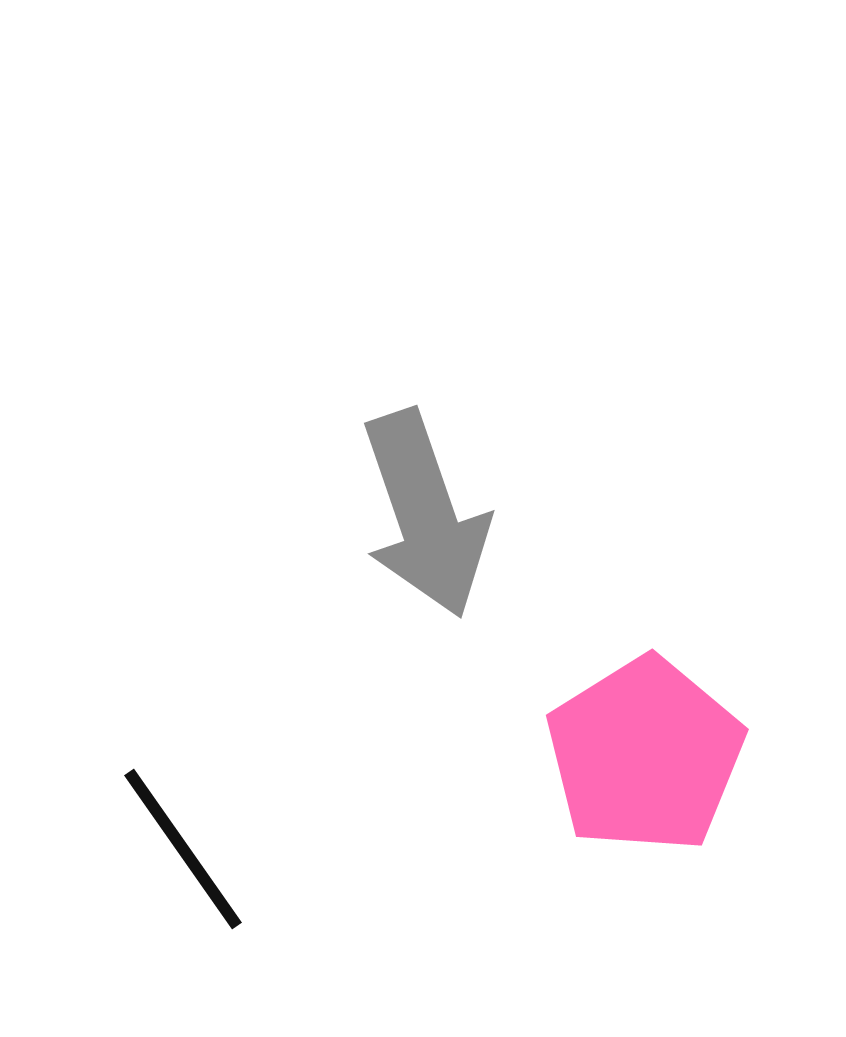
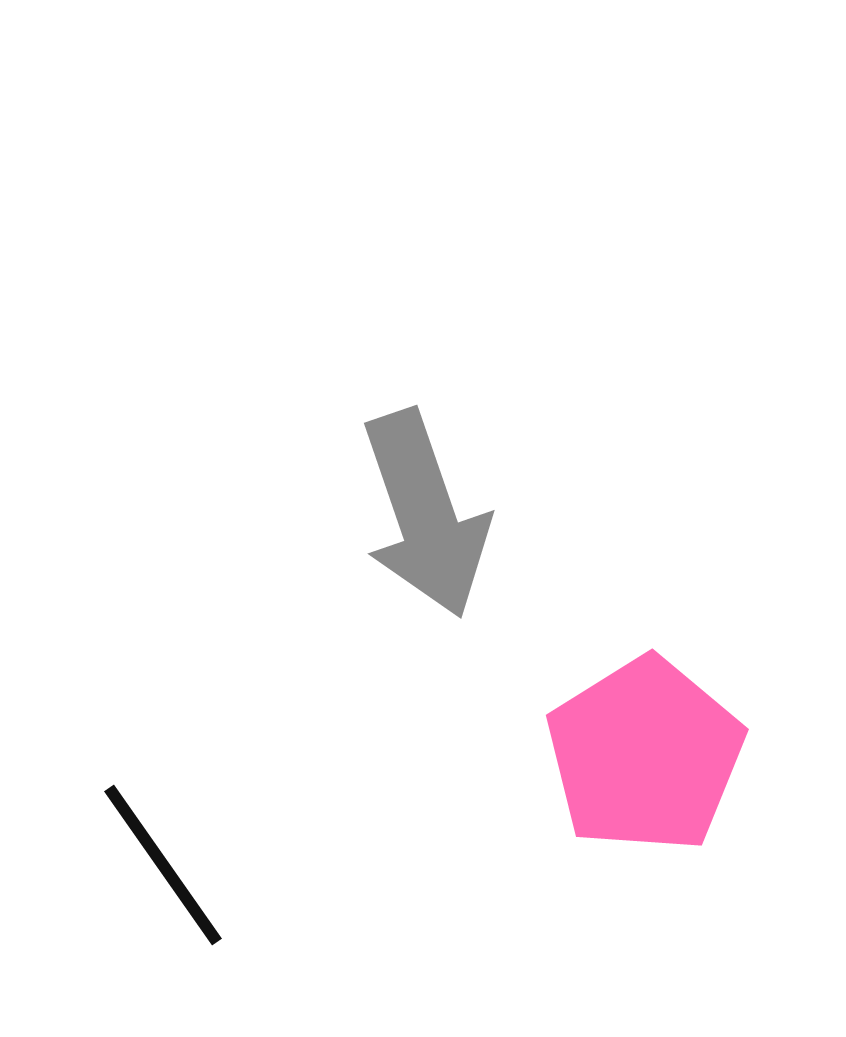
black line: moved 20 px left, 16 px down
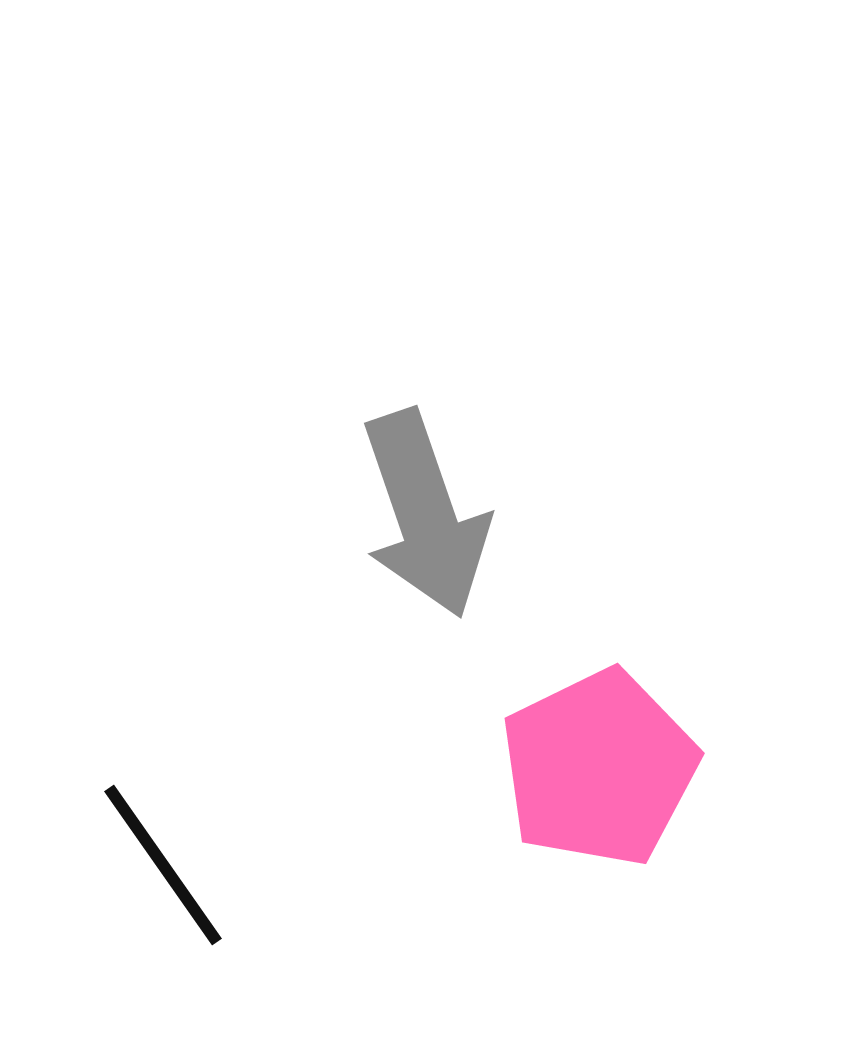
pink pentagon: moved 46 px left, 13 px down; rotated 6 degrees clockwise
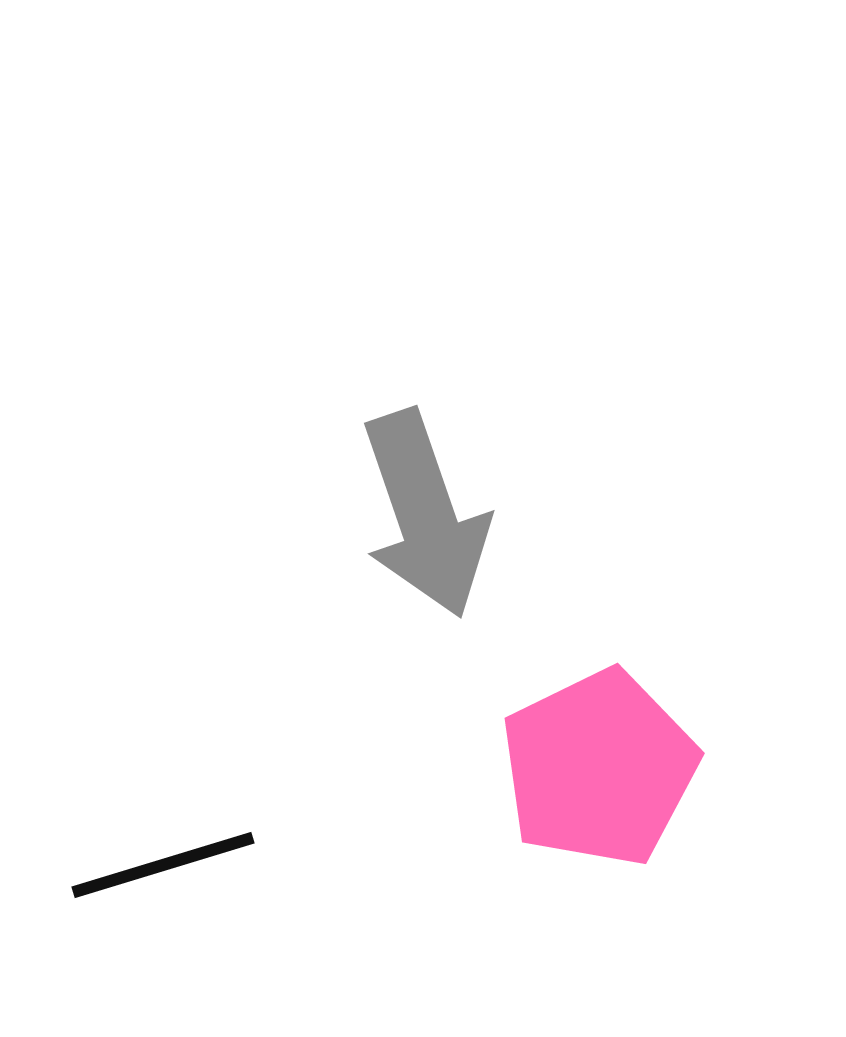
black line: rotated 72 degrees counterclockwise
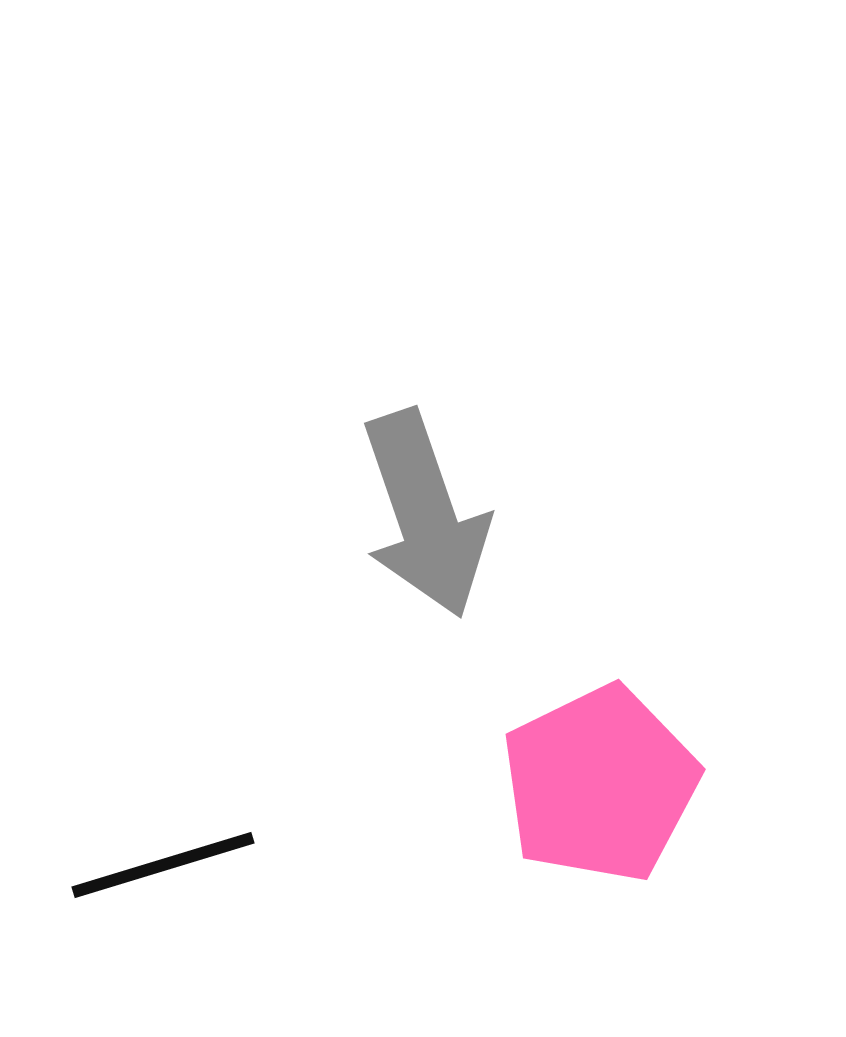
pink pentagon: moved 1 px right, 16 px down
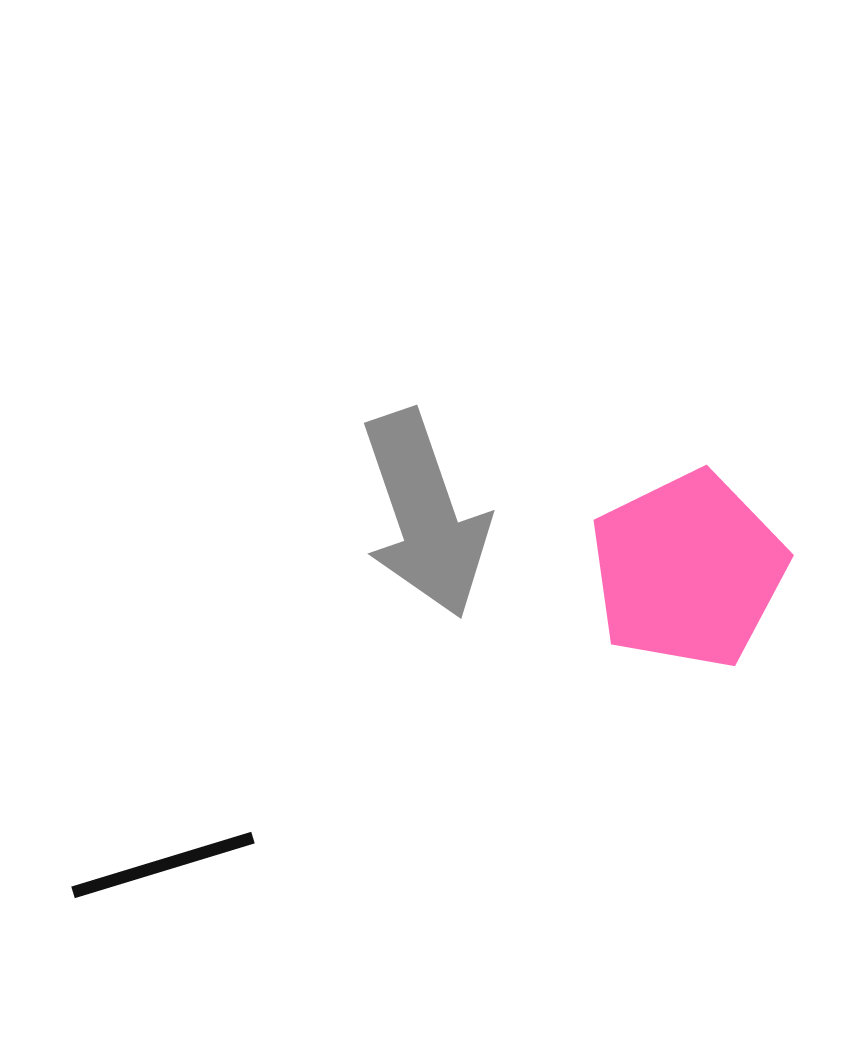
pink pentagon: moved 88 px right, 214 px up
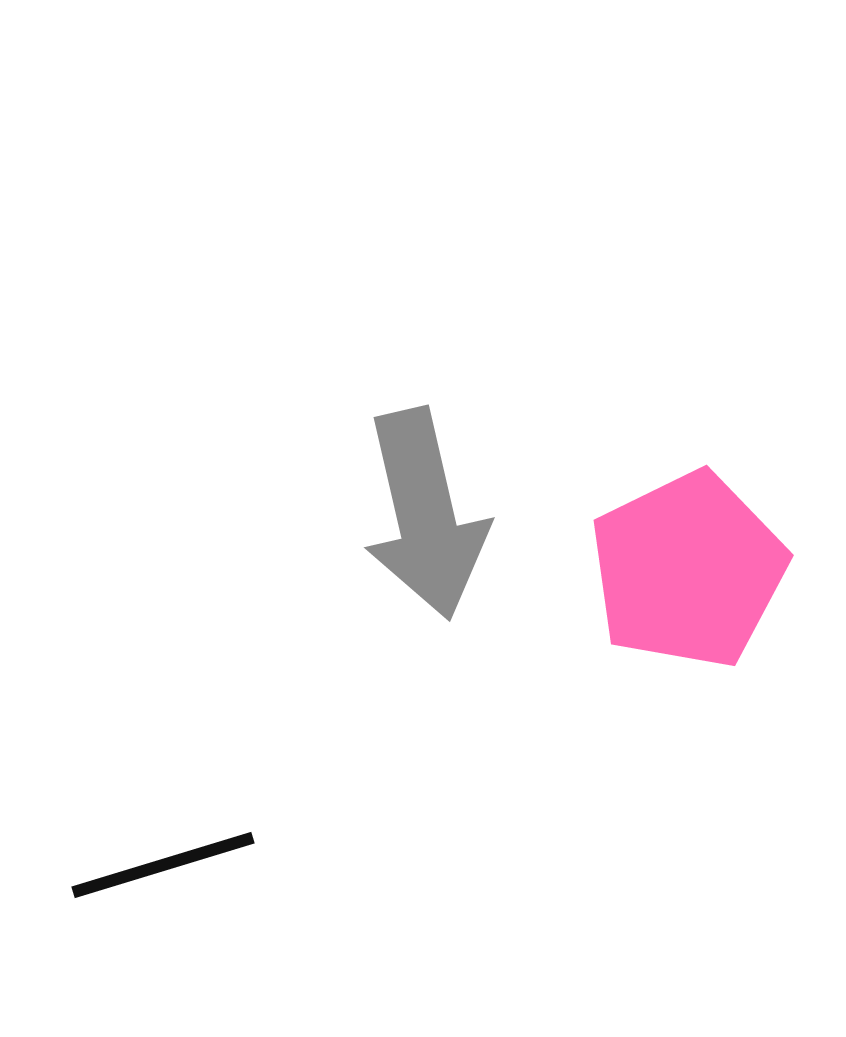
gray arrow: rotated 6 degrees clockwise
